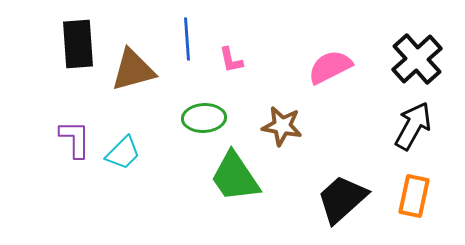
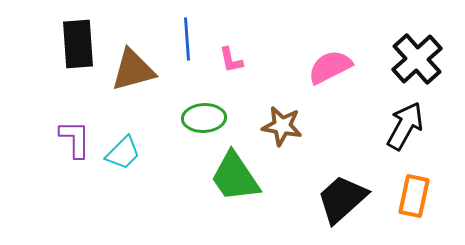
black arrow: moved 8 px left
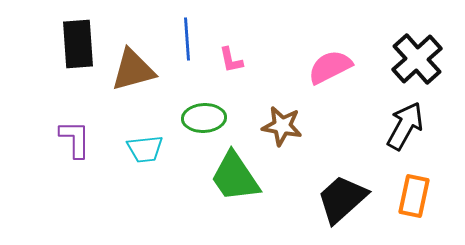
cyan trapezoid: moved 22 px right, 4 px up; rotated 39 degrees clockwise
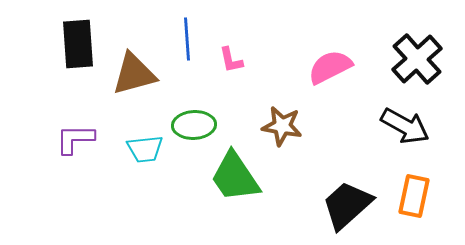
brown triangle: moved 1 px right, 4 px down
green ellipse: moved 10 px left, 7 px down
black arrow: rotated 90 degrees clockwise
purple L-shape: rotated 90 degrees counterclockwise
black trapezoid: moved 5 px right, 6 px down
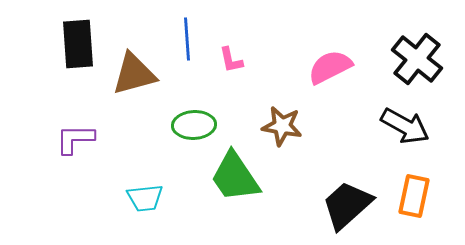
black cross: rotated 9 degrees counterclockwise
cyan trapezoid: moved 49 px down
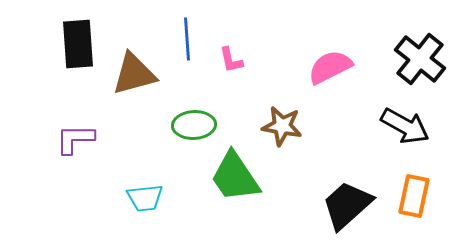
black cross: moved 3 px right
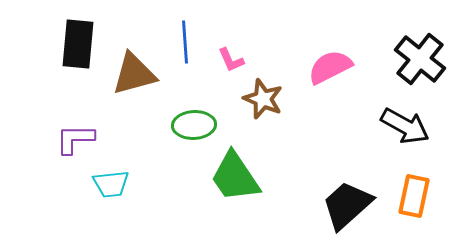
blue line: moved 2 px left, 3 px down
black rectangle: rotated 9 degrees clockwise
pink L-shape: rotated 12 degrees counterclockwise
brown star: moved 19 px left, 27 px up; rotated 12 degrees clockwise
cyan trapezoid: moved 34 px left, 14 px up
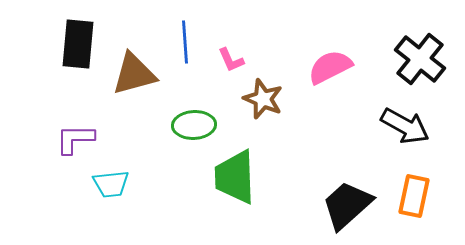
green trapezoid: rotated 32 degrees clockwise
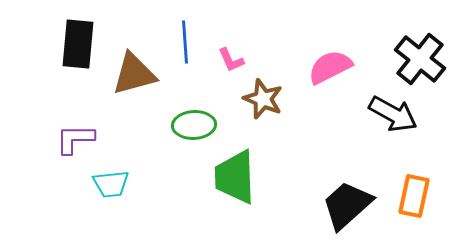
black arrow: moved 12 px left, 12 px up
